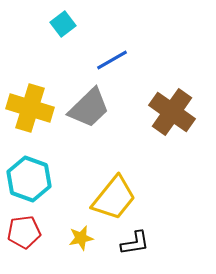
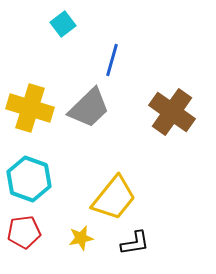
blue line: rotated 44 degrees counterclockwise
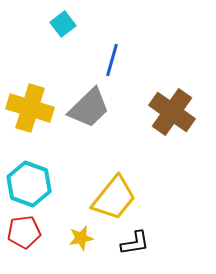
cyan hexagon: moved 5 px down
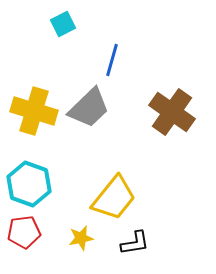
cyan square: rotated 10 degrees clockwise
yellow cross: moved 4 px right, 3 px down
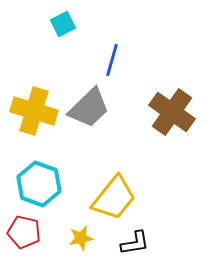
cyan hexagon: moved 10 px right
red pentagon: rotated 20 degrees clockwise
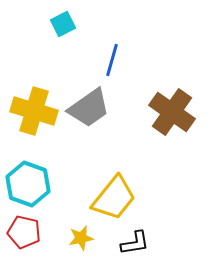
gray trapezoid: rotated 9 degrees clockwise
cyan hexagon: moved 11 px left
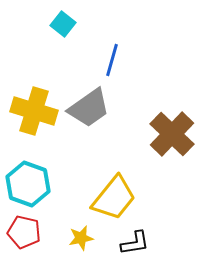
cyan square: rotated 25 degrees counterclockwise
brown cross: moved 22 px down; rotated 9 degrees clockwise
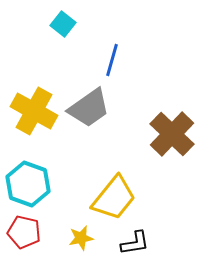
yellow cross: rotated 12 degrees clockwise
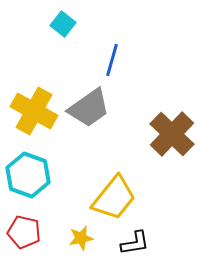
cyan hexagon: moved 9 px up
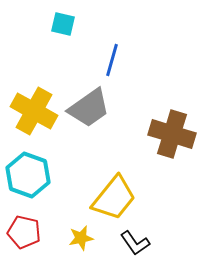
cyan square: rotated 25 degrees counterclockwise
brown cross: rotated 27 degrees counterclockwise
black L-shape: rotated 64 degrees clockwise
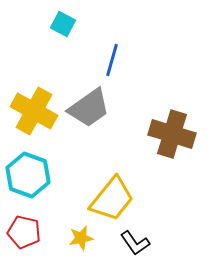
cyan square: rotated 15 degrees clockwise
yellow trapezoid: moved 2 px left, 1 px down
